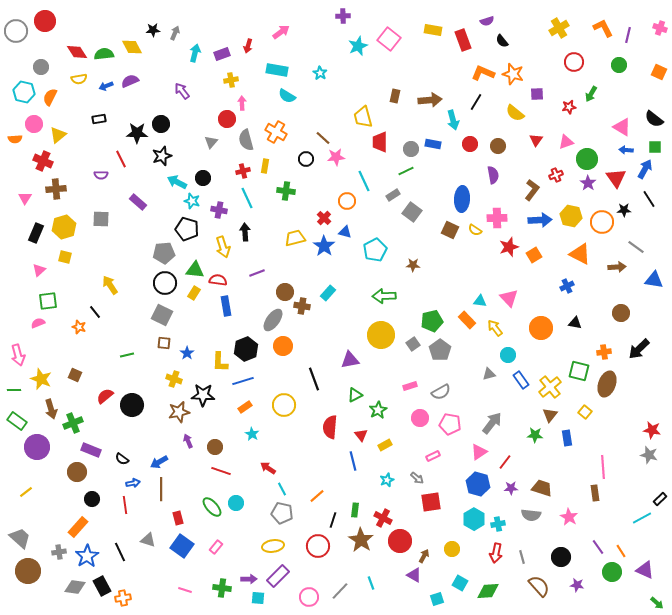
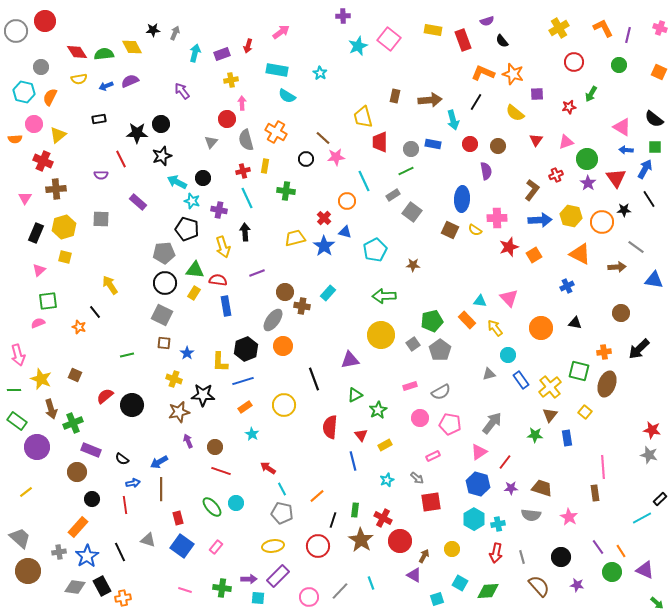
purple semicircle at (493, 175): moved 7 px left, 4 px up
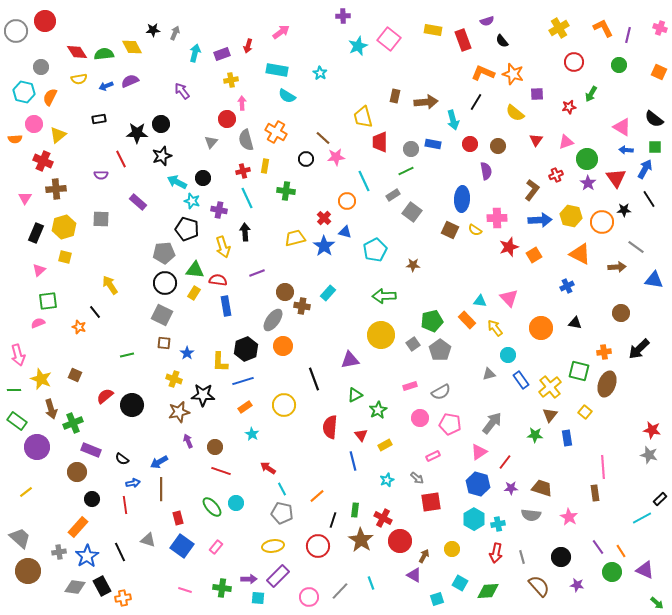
brown arrow at (430, 100): moved 4 px left, 2 px down
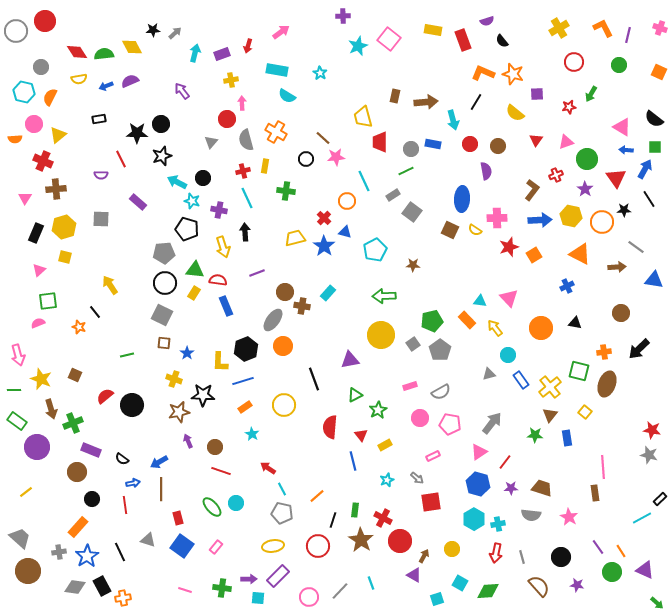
gray arrow at (175, 33): rotated 24 degrees clockwise
purple star at (588, 183): moved 3 px left, 6 px down
blue rectangle at (226, 306): rotated 12 degrees counterclockwise
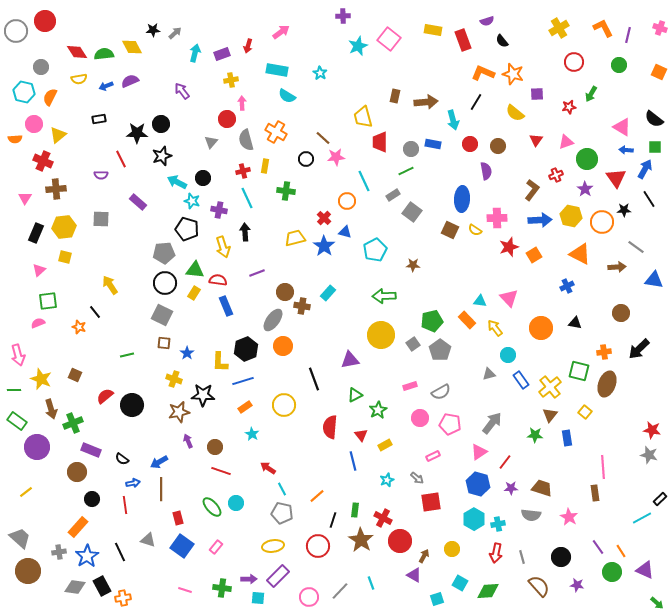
yellow hexagon at (64, 227): rotated 10 degrees clockwise
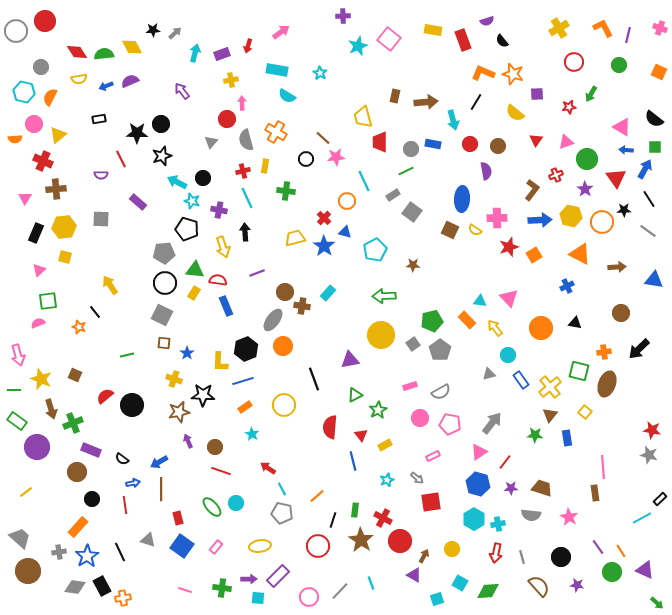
gray line at (636, 247): moved 12 px right, 16 px up
yellow ellipse at (273, 546): moved 13 px left
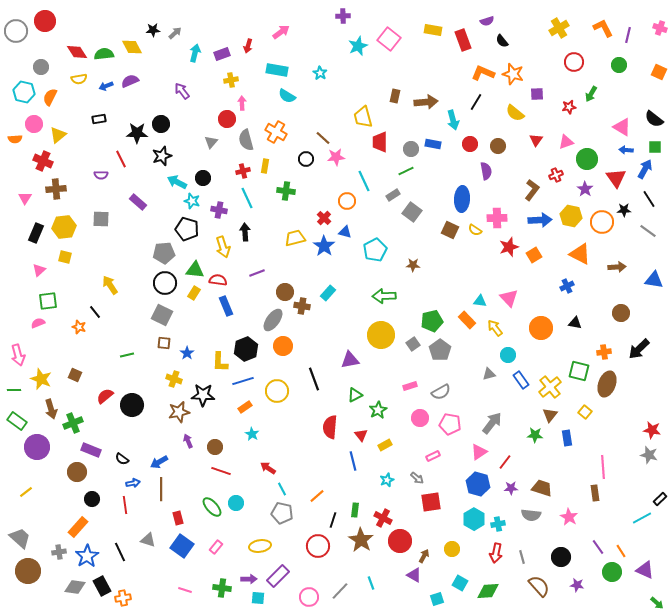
yellow circle at (284, 405): moved 7 px left, 14 px up
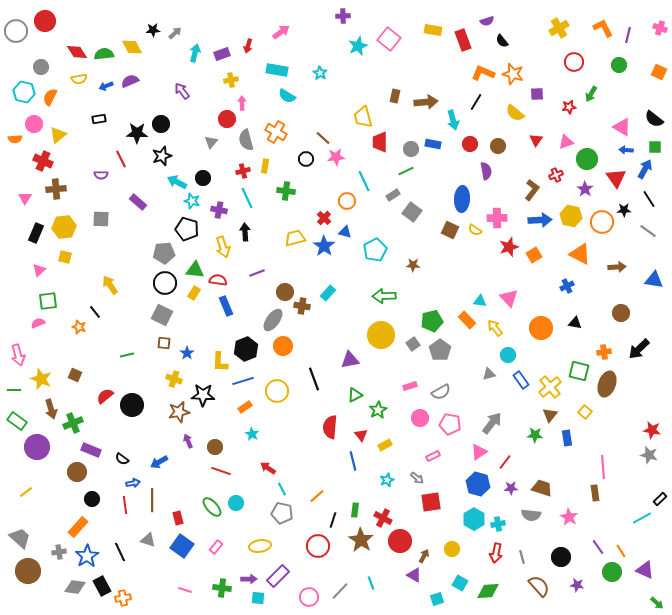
brown line at (161, 489): moved 9 px left, 11 px down
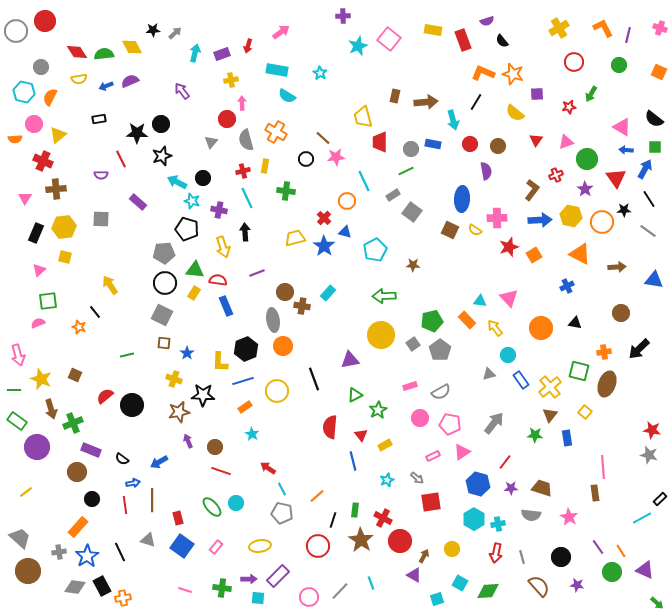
gray ellipse at (273, 320): rotated 45 degrees counterclockwise
gray arrow at (492, 423): moved 2 px right
pink triangle at (479, 452): moved 17 px left
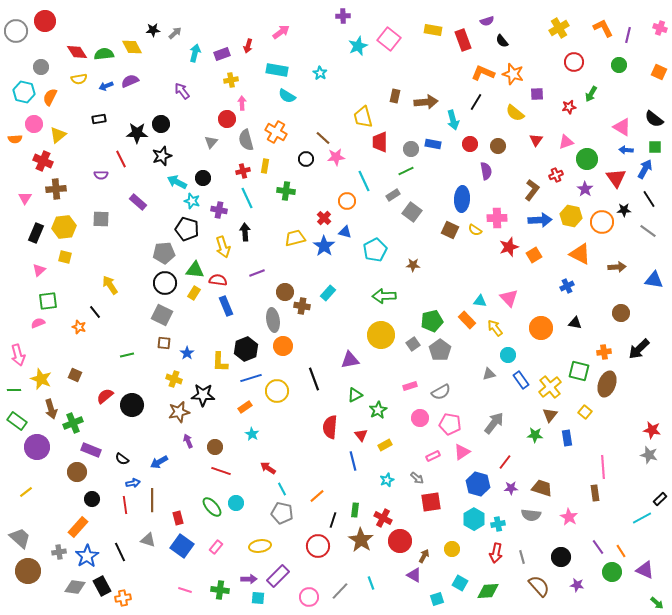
blue line at (243, 381): moved 8 px right, 3 px up
green cross at (222, 588): moved 2 px left, 2 px down
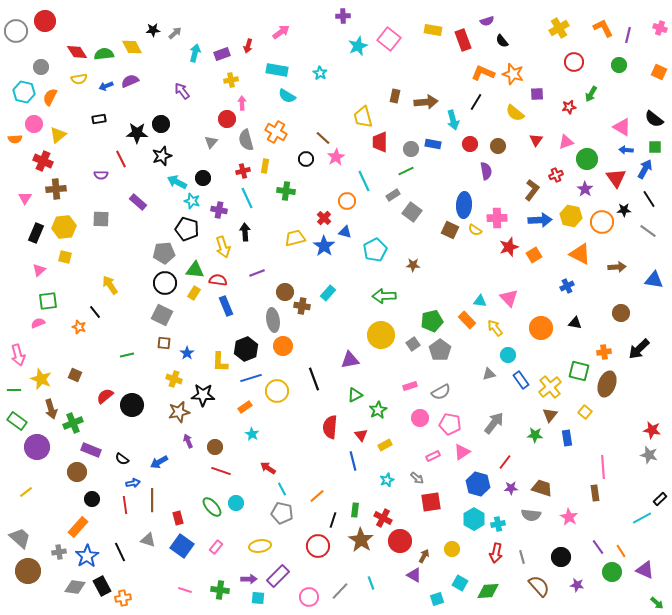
pink star at (336, 157): rotated 24 degrees counterclockwise
blue ellipse at (462, 199): moved 2 px right, 6 px down
